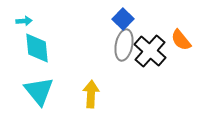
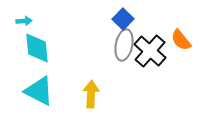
cyan triangle: rotated 24 degrees counterclockwise
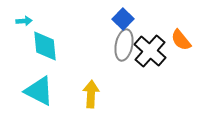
cyan diamond: moved 8 px right, 2 px up
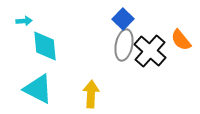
cyan triangle: moved 1 px left, 2 px up
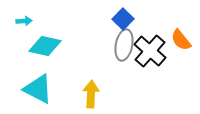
cyan diamond: rotated 72 degrees counterclockwise
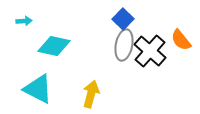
cyan diamond: moved 9 px right
yellow arrow: rotated 12 degrees clockwise
